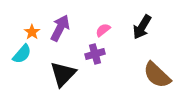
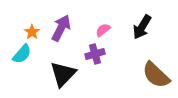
purple arrow: moved 1 px right
brown semicircle: moved 1 px left
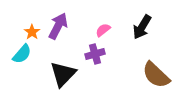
purple arrow: moved 3 px left, 2 px up
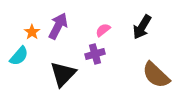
cyan semicircle: moved 3 px left, 2 px down
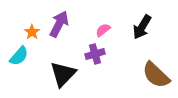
purple arrow: moved 1 px right, 2 px up
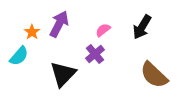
purple cross: rotated 24 degrees counterclockwise
brown semicircle: moved 2 px left
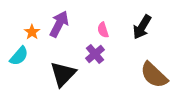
pink semicircle: rotated 70 degrees counterclockwise
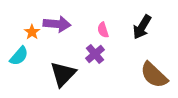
purple arrow: moved 2 px left; rotated 68 degrees clockwise
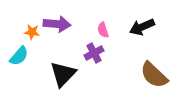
black arrow: rotated 35 degrees clockwise
orange star: rotated 28 degrees counterclockwise
purple cross: moved 1 px left, 1 px up; rotated 12 degrees clockwise
